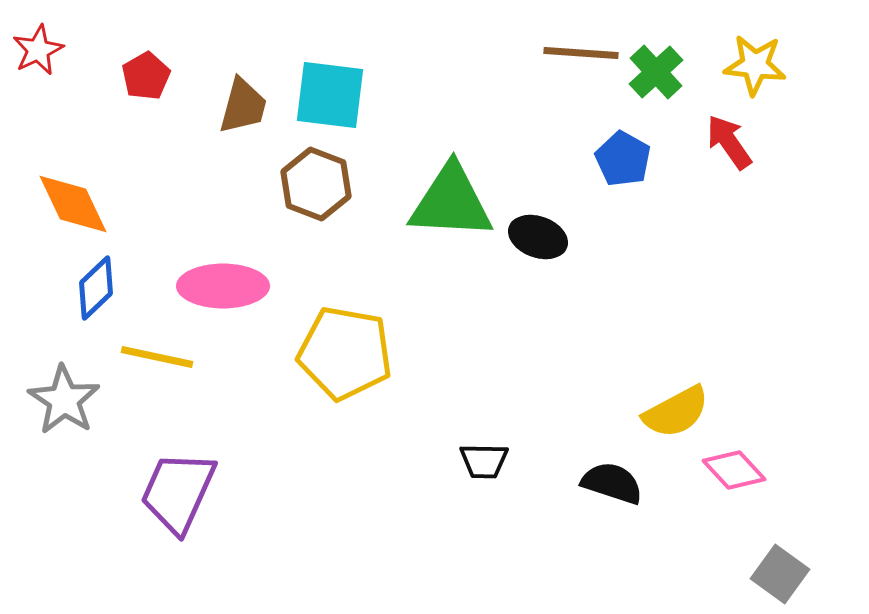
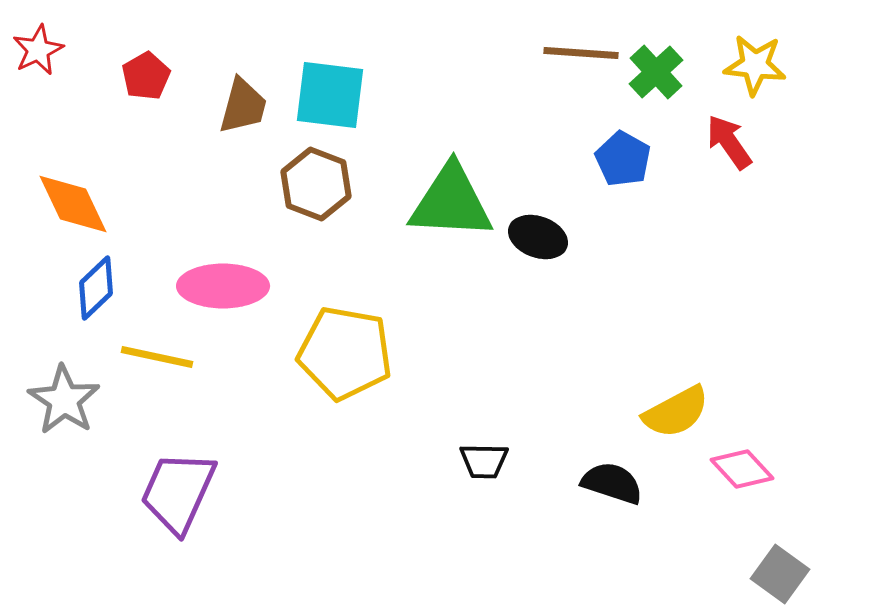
pink diamond: moved 8 px right, 1 px up
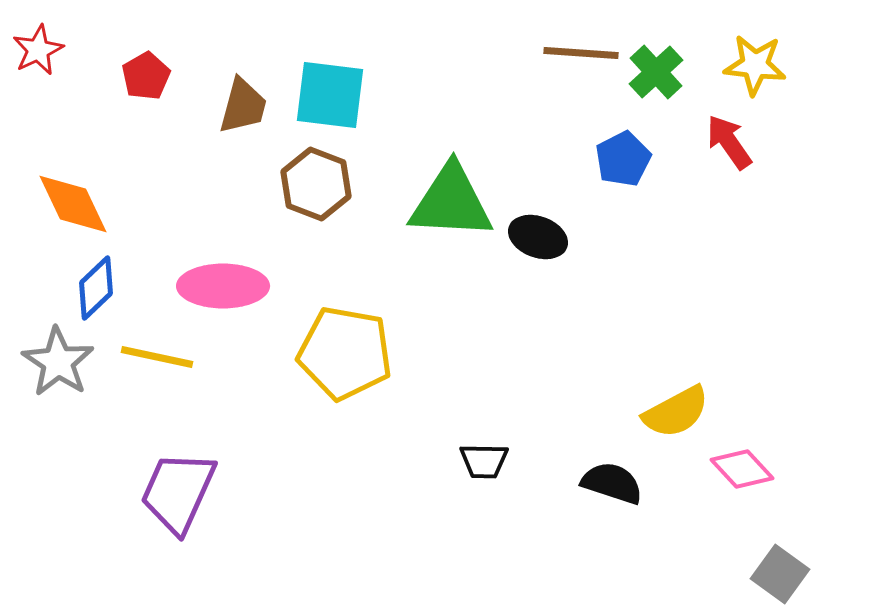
blue pentagon: rotated 16 degrees clockwise
gray star: moved 6 px left, 38 px up
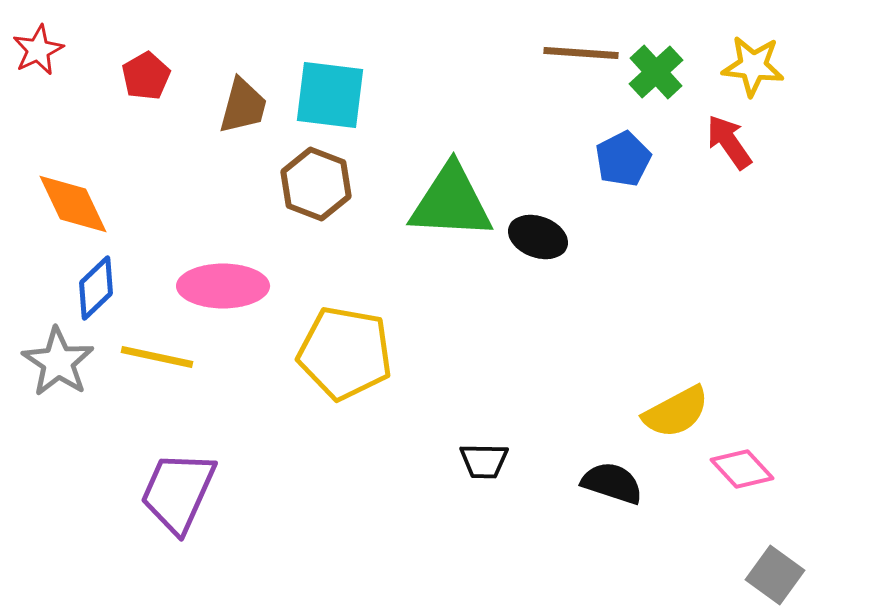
yellow star: moved 2 px left, 1 px down
gray square: moved 5 px left, 1 px down
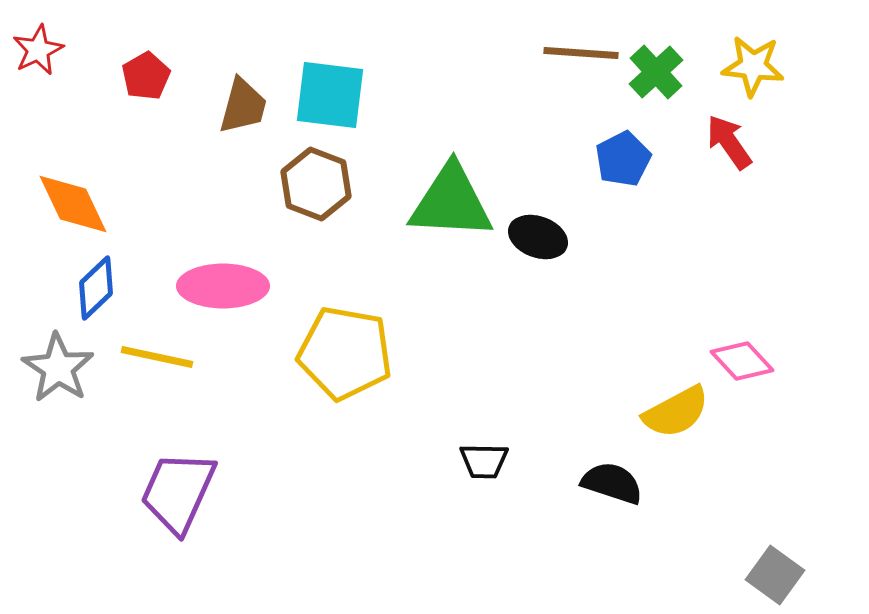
gray star: moved 6 px down
pink diamond: moved 108 px up
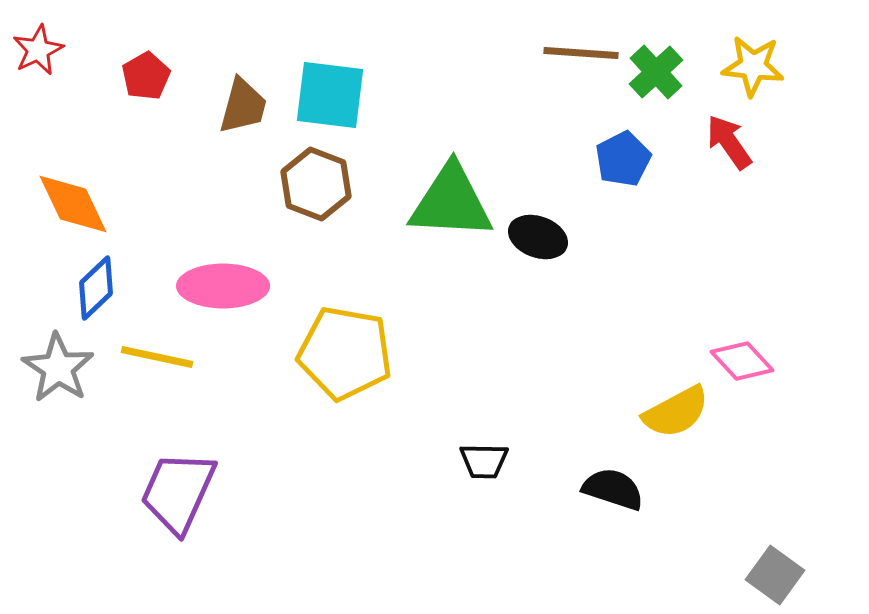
black semicircle: moved 1 px right, 6 px down
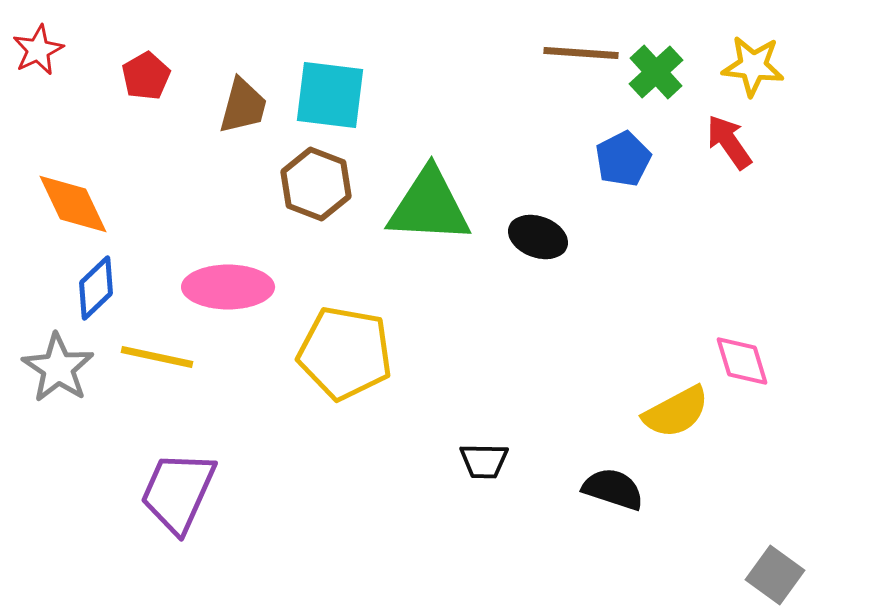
green triangle: moved 22 px left, 4 px down
pink ellipse: moved 5 px right, 1 px down
pink diamond: rotated 26 degrees clockwise
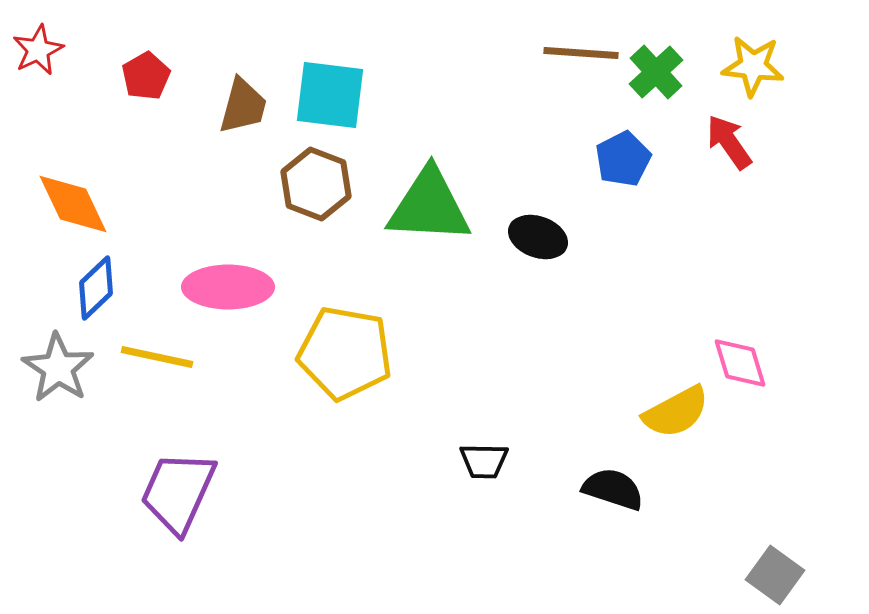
pink diamond: moved 2 px left, 2 px down
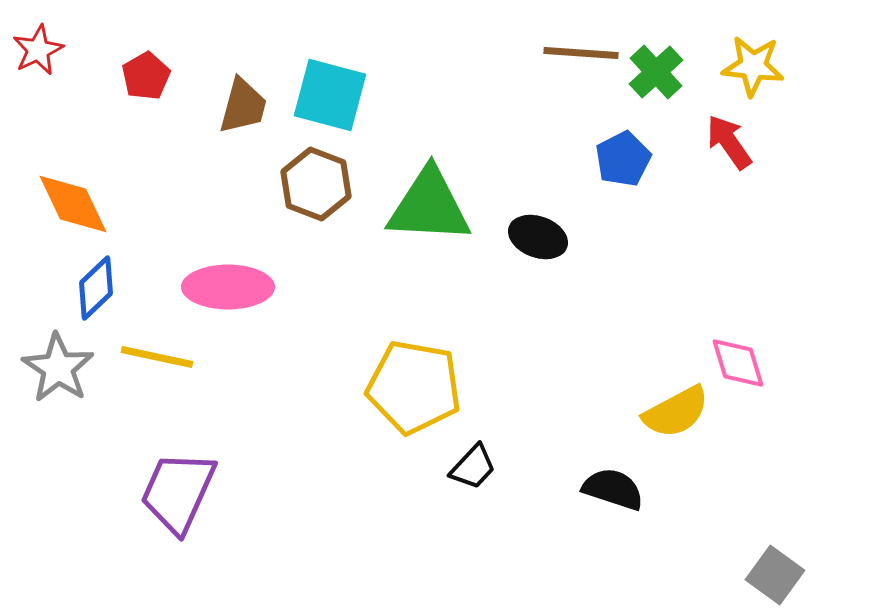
cyan square: rotated 8 degrees clockwise
yellow pentagon: moved 69 px right, 34 px down
pink diamond: moved 2 px left
black trapezoid: moved 11 px left, 6 px down; rotated 48 degrees counterclockwise
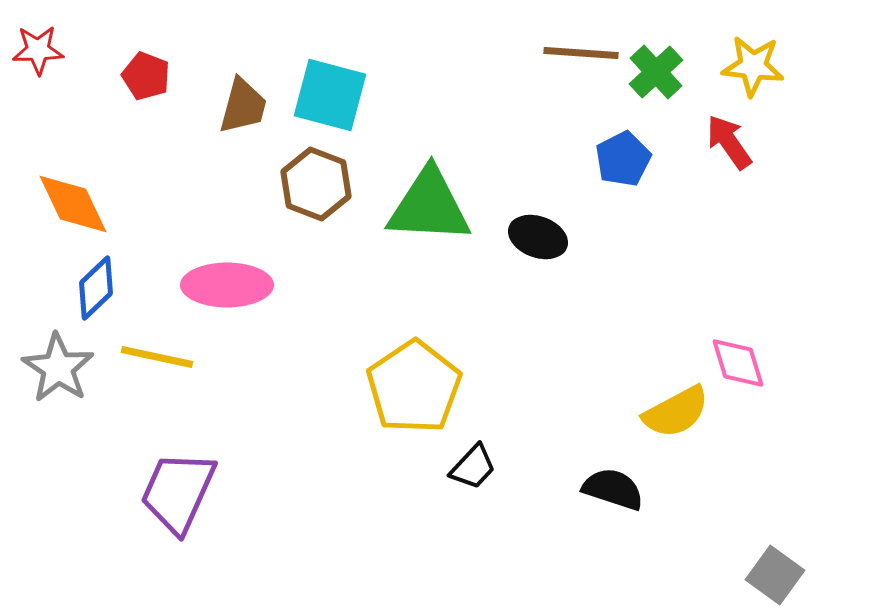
red star: rotated 24 degrees clockwise
red pentagon: rotated 21 degrees counterclockwise
pink ellipse: moved 1 px left, 2 px up
yellow pentagon: rotated 28 degrees clockwise
